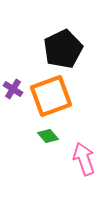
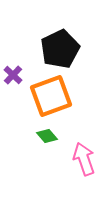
black pentagon: moved 3 px left
purple cross: moved 14 px up; rotated 12 degrees clockwise
green diamond: moved 1 px left
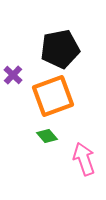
black pentagon: rotated 15 degrees clockwise
orange square: moved 2 px right
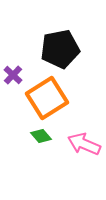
orange square: moved 6 px left, 2 px down; rotated 12 degrees counterclockwise
green diamond: moved 6 px left
pink arrow: moved 15 px up; rotated 48 degrees counterclockwise
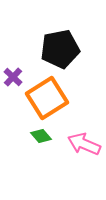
purple cross: moved 2 px down
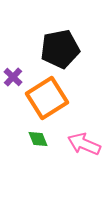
green diamond: moved 3 px left, 3 px down; rotated 20 degrees clockwise
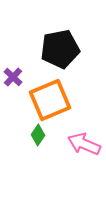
orange square: moved 3 px right, 2 px down; rotated 9 degrees clockwise
green diamond: moved 4 px up; rotated 55 degrees clockwise
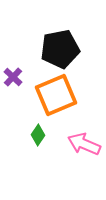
orange square: moved 6 px right, 5 px up
